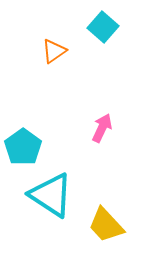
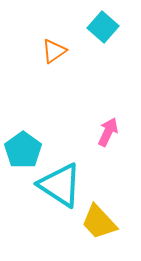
pink arrow: moved 6 px right, 4 px down
cyan pentagon: moved 3 px down
cyan triangle: moved 9 px right, 10 px up
yellow trapezoid: moved 7 px left, 3 px up
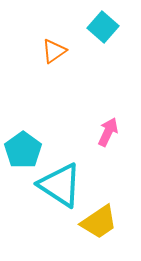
yellow trapezoid: rotated 81 degrees counterclockwise
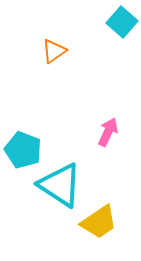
cyan square: moved 19 px right, 5 px up
cyan pentagon: rotated 15 degrees counterclockwise
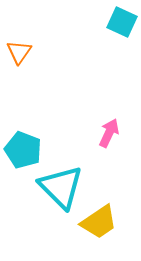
cyan square: rotated 16 degrees counterclockwise
orange triangle: moved 35 px left, 1 px down; rotated 20 degrees counterclockwise
pink arrow: moved 1 px right, 1 px down
cyan triangle: moved 1 px right, 2 px down; rotated 12 degrees clockwise
